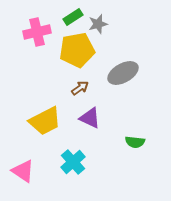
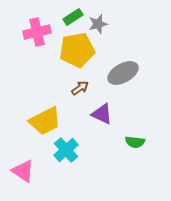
purple triangle: moved 12 px right, 4 px up
cyan cross: moved 7 px left, 12 px up
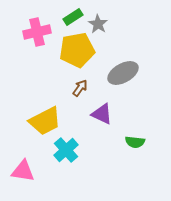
gray star: rotated 24 degrees counterclockwise
brown arrow: rotated 18 degrees counterclockwise
pink triangle: rotated 25 degrees counterclockwise
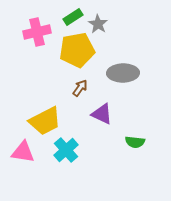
gray ellipse: rotated 28 degrees clockwise
pink triangle: moved 19 px up
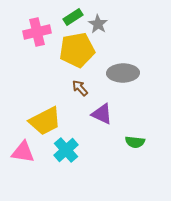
brown arrow: rotated 78 degrees counterclockwise
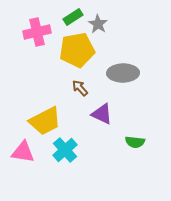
cyan cross: moved 1 px left
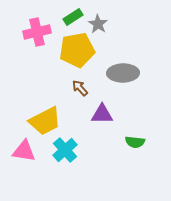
purple triangle: rotated 25 degrees counterclockwise
pink triangle: moved 1 px right, 1 px up
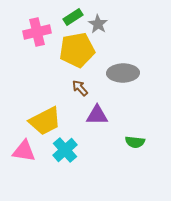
purple triangle: moved 5 px left, 1 px down
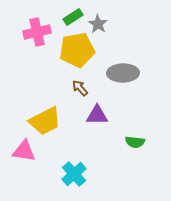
cyan cross: moved 9 px right, 24 px down
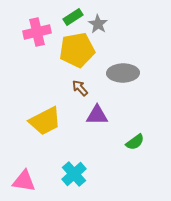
green semicircle: rotated 42 degrees counterclockwise
pink triangle: moved 30 px down
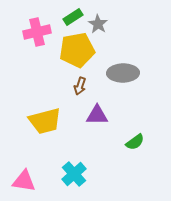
brown arrow: moved 2 px up; rotated 120 degrees counterclockwise
yellow trapezoid: rotated 12 degrees clockwise
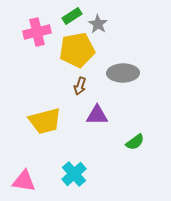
green rectangle: moved 1 px left, 1 px up
